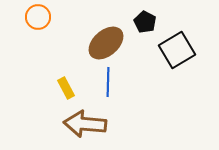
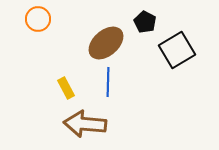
orange circle: moved 2 px down
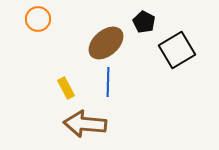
black pentagon: moved 1 px left
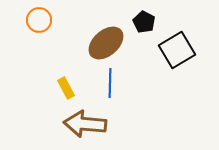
orange circle: moved 1 px right, 1 px down
blue line: moved 2 px right, 1 px down
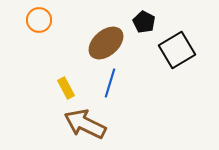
blue line: rotated 16 degrees clockwise
brown arrow: rotated 21 degrees clockwise
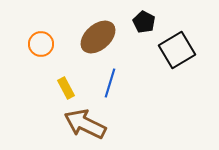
orange circle: moved 2 px right, 24 px down
brown ellipse: moved 8 px left, 6 px up
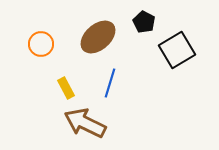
brown arrow: moved 1 px up
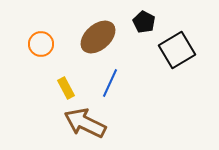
blue line: rotated 8 degrees clockwise
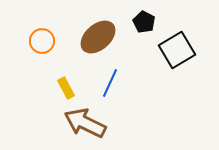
orange circle: moved 1 px right, 3 px up
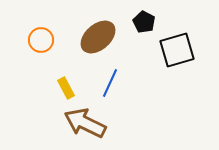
orange circle: moved 1 px left, 1 px up
black square: rotated 15 degrees clockwise
